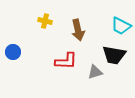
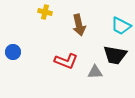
yellow cross: moved 9 px up
brown arrow: moved 1 px right, 5 px up
black trapezoid: moved 1 px right
red L-shape: rotated 20 degrees clockwise
gray triangle: rotated 14 degrees clockwise
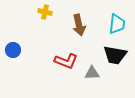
cyan trapezoid: moved 4 px left, 2 px up; rotated 110 degrees counterclockwise
blue circle: moved 2 px up
gray triangle: moved 3 px left, 1 px down
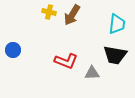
yellow cross: moved 4 px right
brown arrow: moved 7 px left, 10 px up; rotated 45 degrees clockwise
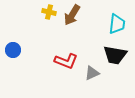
gray triangle: rotated 21 degrees counterclockwise
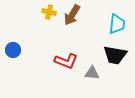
gray triangle: rotated 28 degrees clockwise
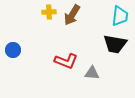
yellow cross: rotated 16 degrees counterclockwise
cyan trapezoid: moved 3 px right, 8 px up
black trapezoid: moved 11 px up
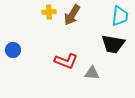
black trapezoid: moved 2 px left
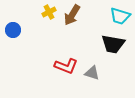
yellow cross: rotated 24 degrees counterclockwise
cyan trapezoid: rotated 100 degrees clockwise
blue circle: moved 20 px up
red L-shape: moved 5 px down
gray triangle: rotated 14 degrees clockwise
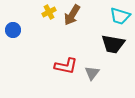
red L-shape: rotated 10 degrees counterclockwise
gray triangle: rotated 49 degrees clockwise
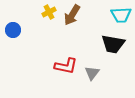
cyan trapezoid: moved 1 px right, 1 px up; rotated 20 degrees counterclockwise
